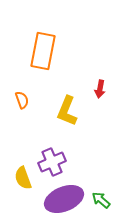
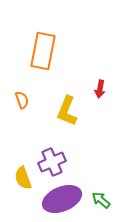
purple ellipse: moved 2 px left
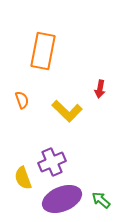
yellow L-shape: rotated 68 degrees counterclockwise
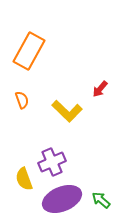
orange rectangle: moved 14 px left; rotated 18 degrees clockwise
red arrow: rotated 30 degrees clockwise
yellow semicircle: moved 1 px right, 1 px down
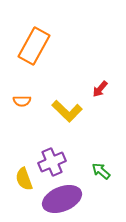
orange rectangle: moved 5 px right, 5 px up
orange semicircle: moved 1 px down; rotated 108 degrees clockwise
green arrow: moved 29 px up
